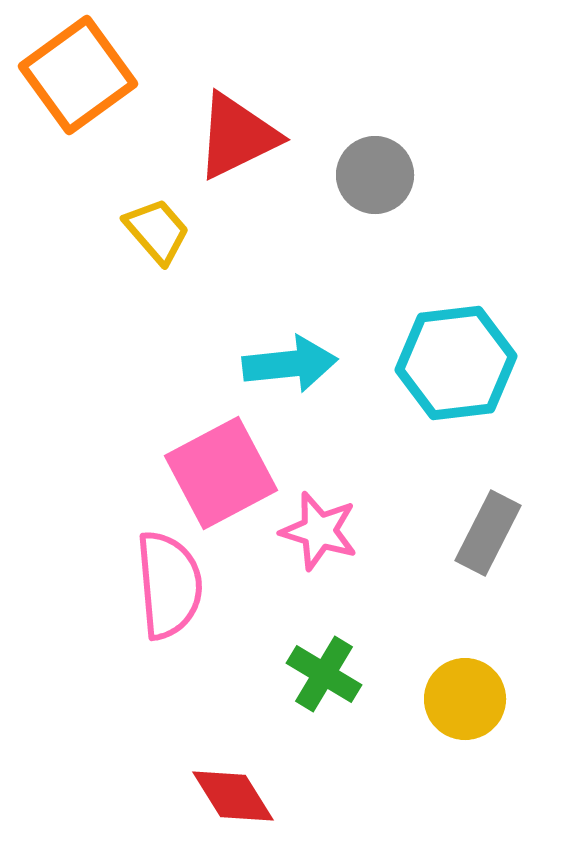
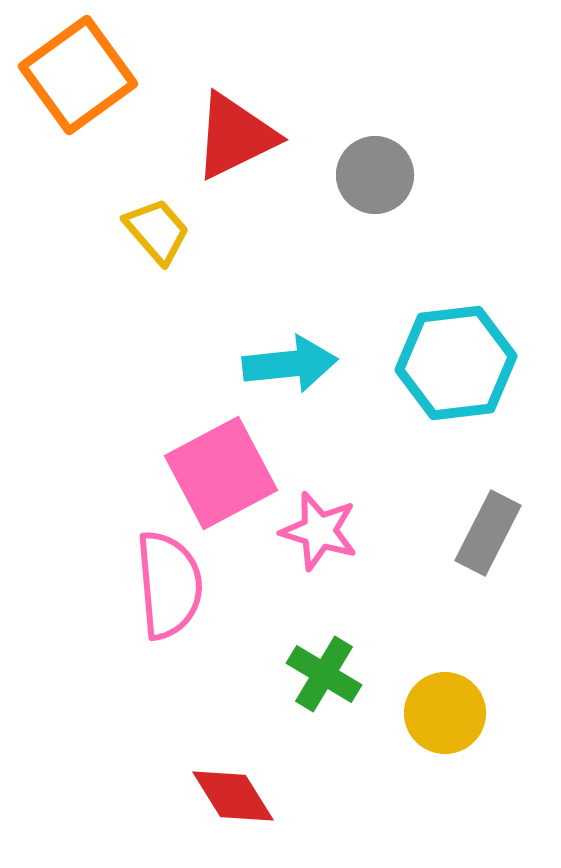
red triangle: moved 2 px left
yellow circle: moved 20 px left, 14 px down
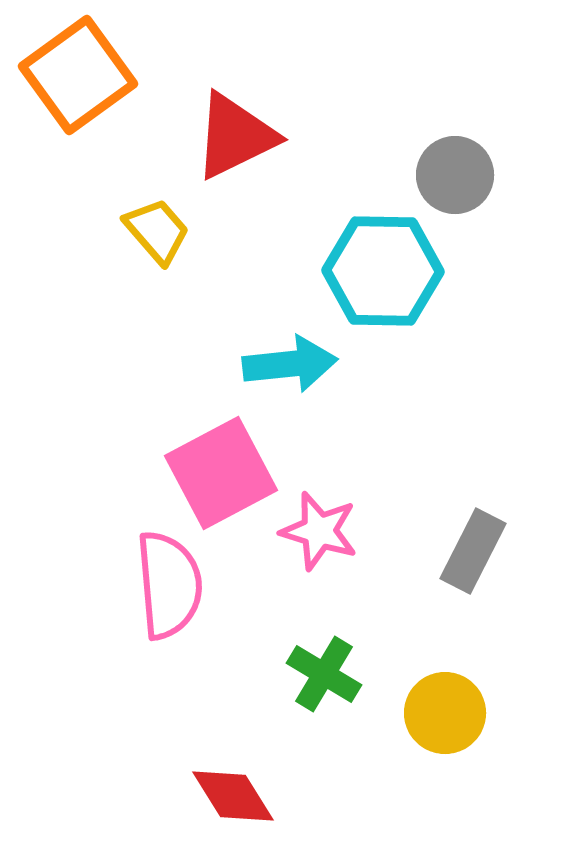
gray circle: moved 80 px right
cyan hexagon: moved 73 px left, 92 px up; rotated 8 degrees clockwise
gray rectangle: moved 15 px left, 18 px down
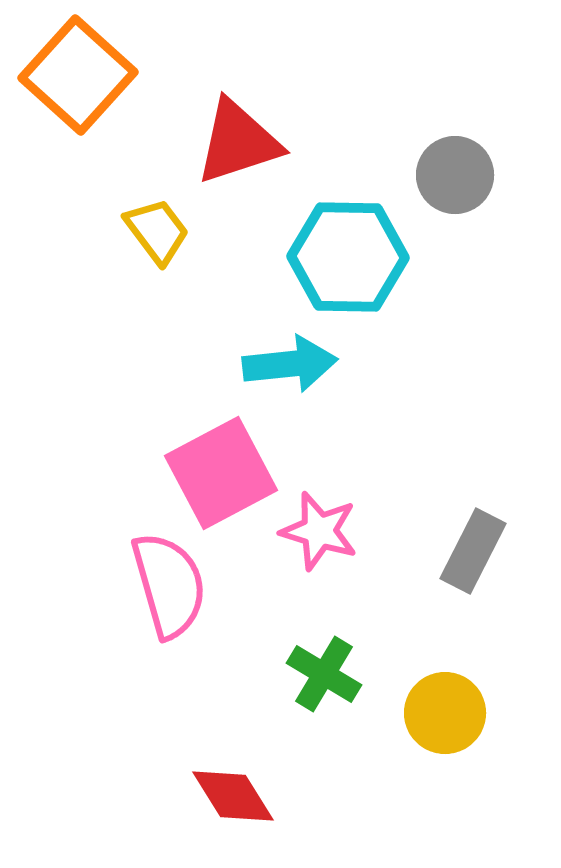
orange square: rotated 12 degrees counterclockwise
red triangle: moved 3 px right, 6 px down; rotated 8 degrees clockwise
yellow trapezoid: rotated 4 degrees clockwise
cyan hexagon: moved 35 px left, 14 px up
pink semicircle: rotated 11 degrees counterclockwise
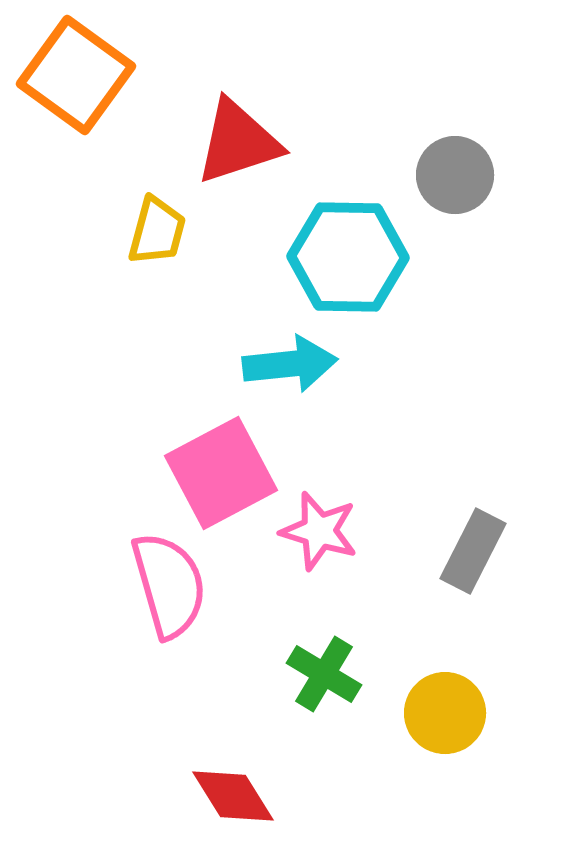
orange square: moved 2 px left; rotated 6 degrees counterclockwise
yellow trapezoid: rotated 52 degrees clockwise
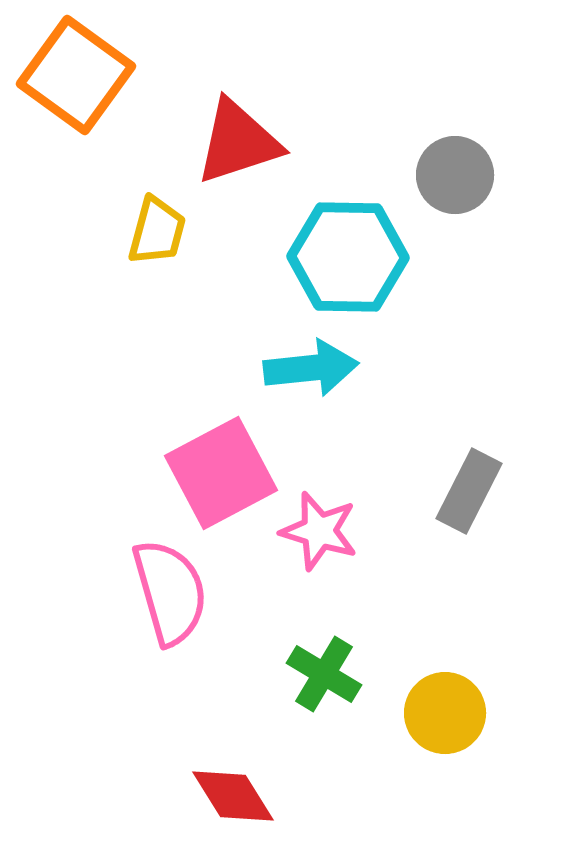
cyan arrow: moved 21 px right, 4 px down
gray rectangle: moved 4 px left, 60 px up
pink semicircle: moved 1 px right, 7 px down
